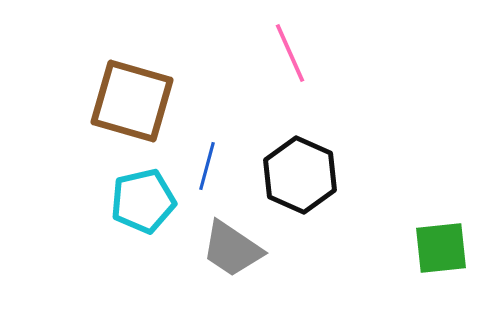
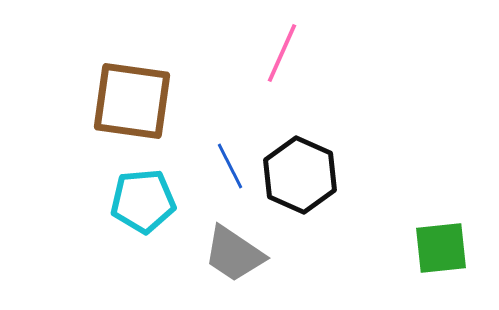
pink line: moved 8 px left; rotated 48 degrees clockwise
brown square: rotated 8 degrees counterclockwise
blue line: moved 23 px right; rotated 42 degrees counterclockwise
cyan pentagon: rotated 8 degrees clockwise
gray trapezoid: moved 2 px right, 5 px down
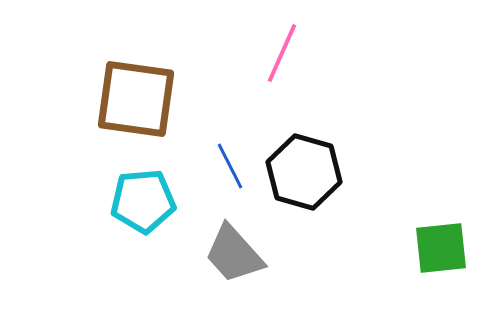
brown square: moved 4 px right, 2 px up
black hexagon: moved 4 px right, 3 px up; rotated 8 degrees counterclockwise
gray trapezoid: rotated 14 degrees clockwise
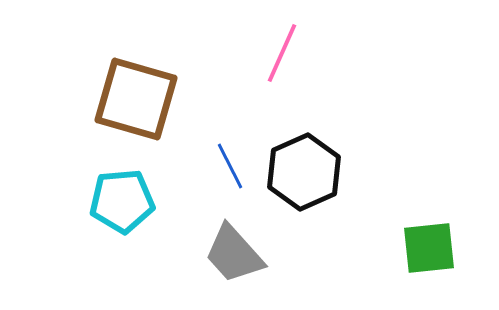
brown square: rotated 8 degrees clockwise
black hexagon: rotated 20 degrees clockwise
cyan pentagon: moved 21 px left
green square: moved 12 px left
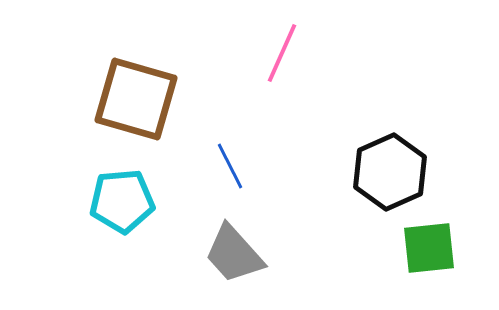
black hexagon: moved 86 px right
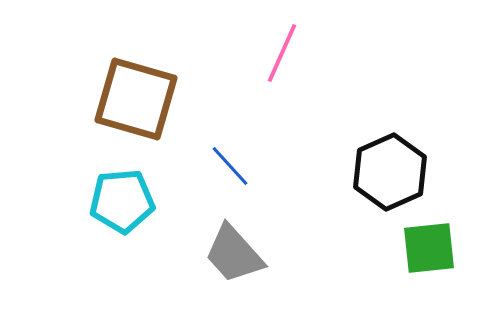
blue line: rotated 15 degrees counterclockwise
